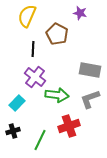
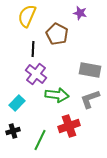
purple cross: moved 1 px right, 3 px up
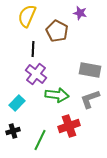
brown pentagon: moved 3 px up
